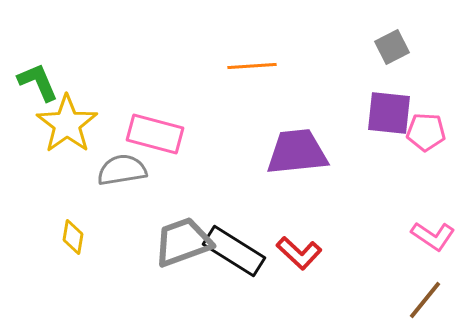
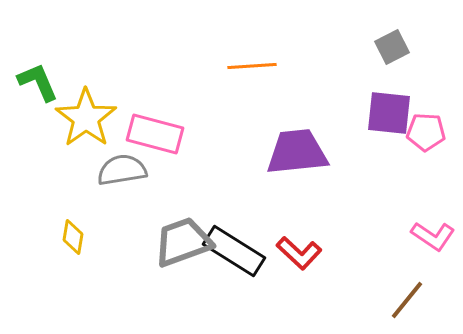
yellow star: moved 19 px right, 6 px up
brown line: moved 18 px left
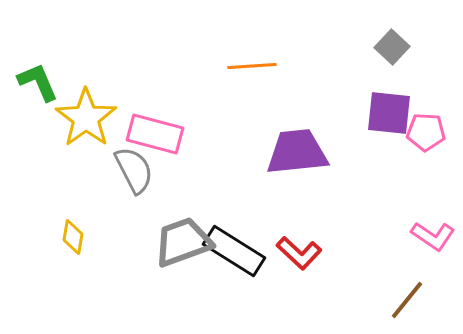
gray square: rotated 20 degrees counterclockwise
gray semicircle: moved 12 px right; rotated 72 degrees clockwise
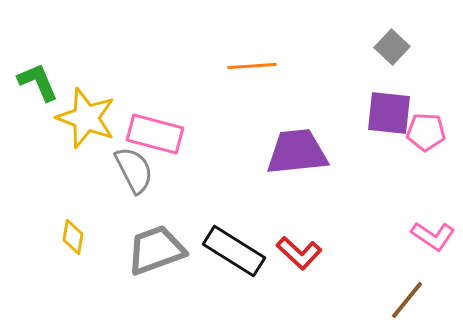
yellow star: rotated 16 degrees counterclockwise
gray trapezoid: moved 27 px left, 8 px down
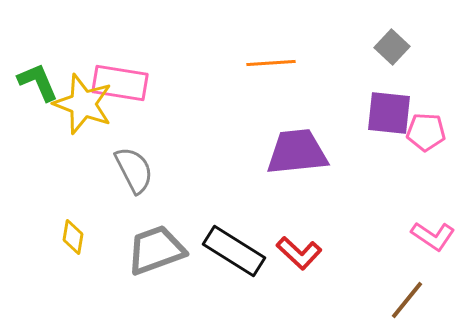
orange line: moved 19 px right, 3 px up
yellow star: moved 3 px left, 14 px up
pink rectangle: moved 35 px left, 51 px up; rotated 6 degrees counterclockwise
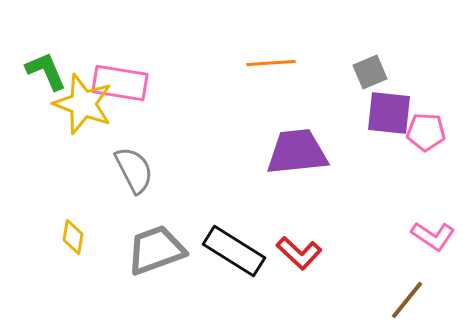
gray square: moved 22 px left, 25 px down; rotated 24 degrees clockwise
green L-shape: moved 8 px right, 11 px up
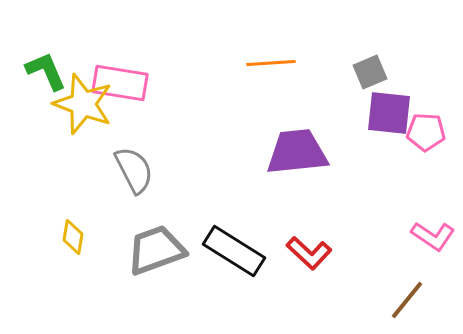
red L-shape: moved 10 px right
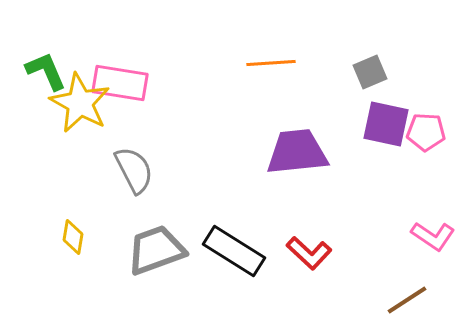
yellow star: moved 3 px left, 1 px up; rotated 8 degrees clockwise
purple square: moved 3 px left, 11 px down; rotated 6 degrees clockwise
brown line: rotated 18 degrees clockwise
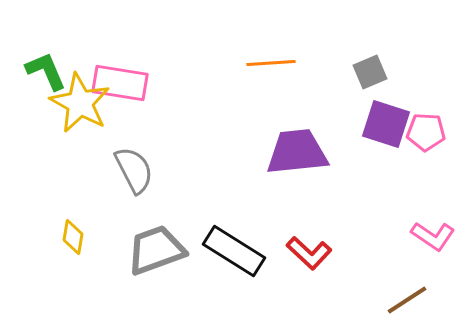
purple square: rotated 6 degrees clockwise
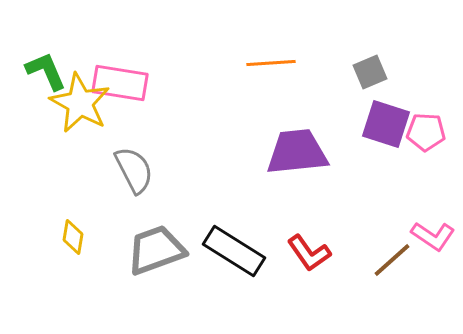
red L-shape: rotated 12 degrees clockwise
brown line: moved 15 px left, 40 px up; rotated 9 degrees counterclockwise
